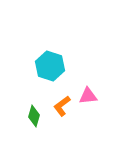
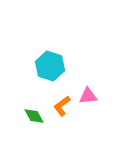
green diamond: rotated 45 degrees counterclockwise
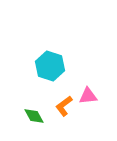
orange L-shape: moved 2 px right
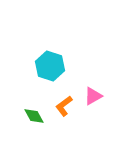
pink triangle: moved 5 px right; rotated 24 degrees counterclockwise
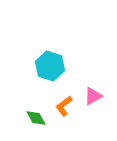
green diamond: moved 2 px right, 2 px down
